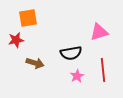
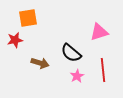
red star: moved 1 px left
black semicircle: rotated 50 degrees clockwise
brown arrow: moved 5 px right
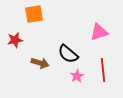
orange square: moved 6 px right, 4 px up
black semicircle: moved 3 px left, 1 px down
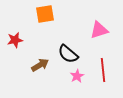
orange square: moved 11 px right
pink triangle: moved 2 px up
brown arrow: moved 2 px down; rotated 48 degrees counterclockwise
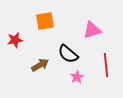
orange square: moved 7 px down
pink triangle: moved 7 px left
red line: moved 3 px right, 5 px up
pink star: moved 1 px down
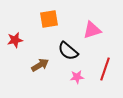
orange square: moved 4 px right, 2 px up
black semicircle: moved 3 px up
red line: moved 1 px left, 4 px down; rotated 25 degrees clockwise
pink star: rotated 24 degrees clockwise
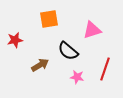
pink star: rotated 16 degrees clockwise
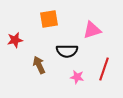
black semicircle: moved 1 px left; rotated 40 degrees counterclockwise
brown arrow: moved 1 px left; rotated 84 degrees counterclockwise
red line: moved 1 px left
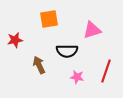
red line: moved 2 px right, 2 px down
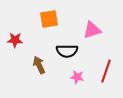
red star: rotated 14 degrees clockwise
